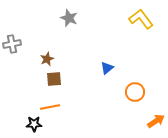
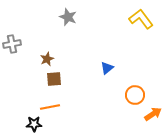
gray star: moved 1 px left, 1 px up
orange circle: moved 3 px down
orange arrow: moved 3 px left, 7 px up
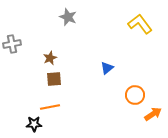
yellow L-shape: moved 1 px left, 5 px down
brown star: moved 3 px right, 1 px up
